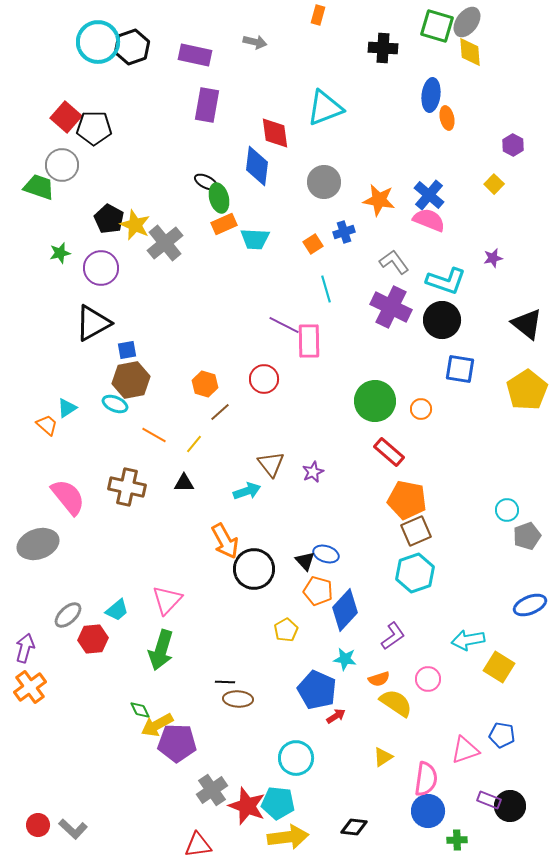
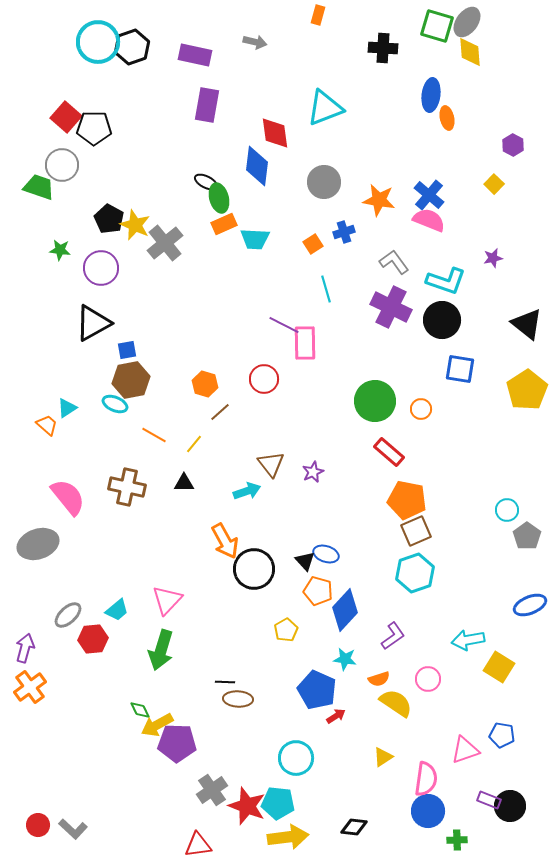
green star at (60, 253): moved 3 px up; rotated 20 degrees clockwise
pink rectangle at (309, 341): moved 4 px left, 2 px down
gray pentagon at (527, 536): rotated 16 degrees counterclockwise
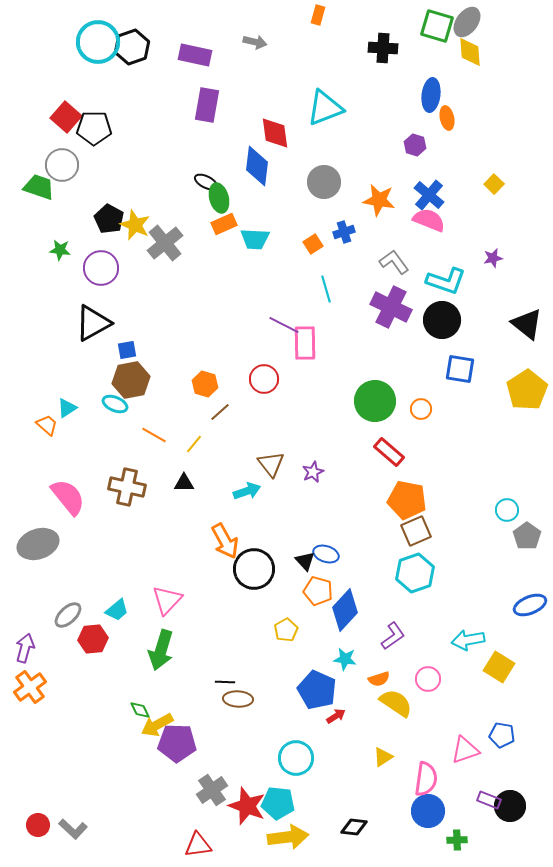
purple hexagon at (513, 145): moved 98 px left; rotated 10 degrees counterclockwise
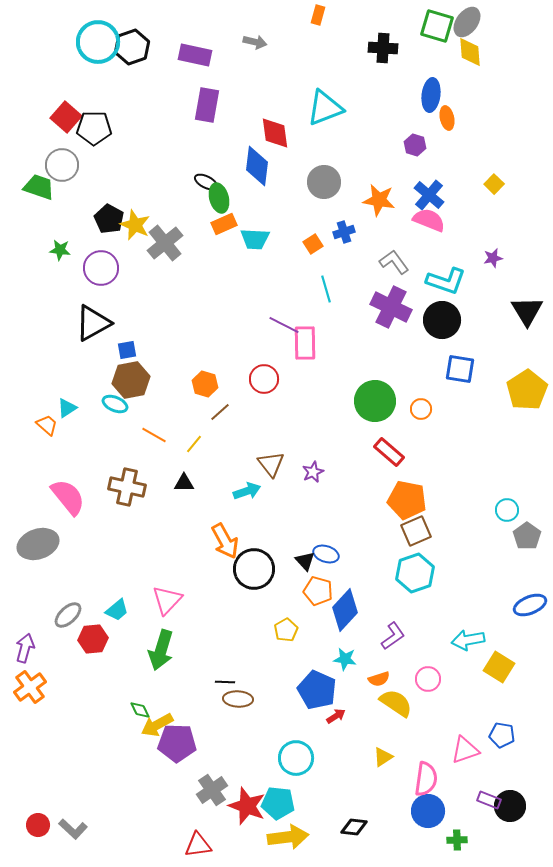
black triangle at (527, 324): moved 13 px up; rotated 20 degrees clockwise
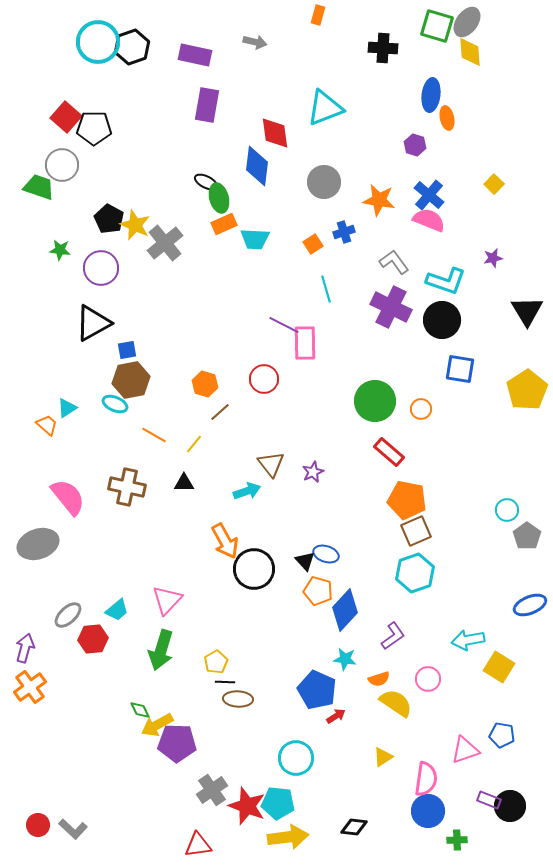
yellow pentagon at (286, 630): moved 70 px left, 32 px down
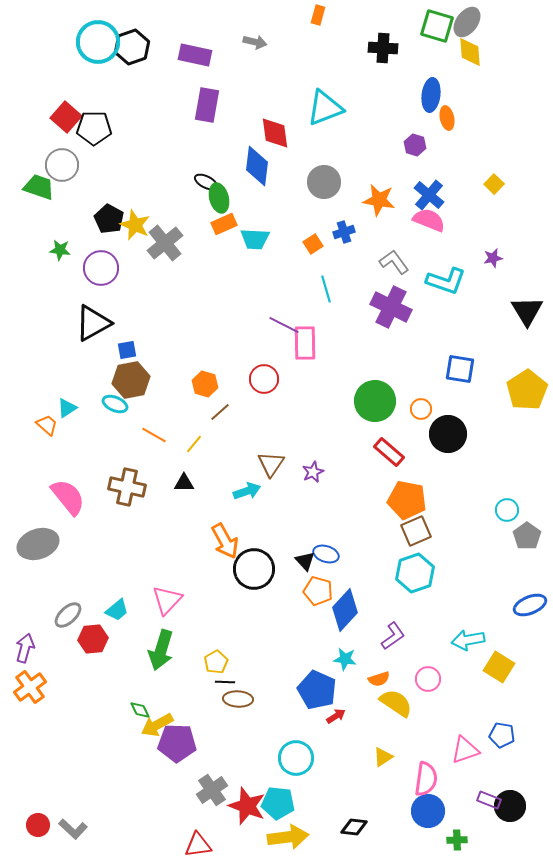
black circle at (442, 320): moved 6 px right, 114 px down
brown triangle at (271, 464): rotated 12 degrees clockwise
